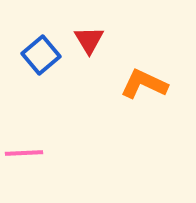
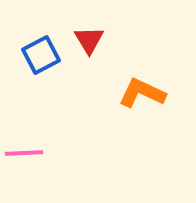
blue square: rotated 12 degrees clockwise
orange L-shape: moved 2 px left, 9 px down
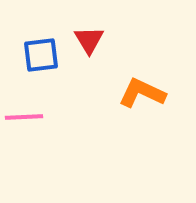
blue square: rotated 21 degrees clockwise
pink line: moved 36 px up
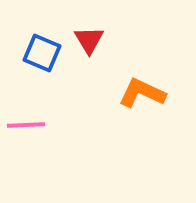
blue square: moved 1 px right, 2 px up; rotated 30 degrees clockwise
pink line: moved 2 px right, 8 px down
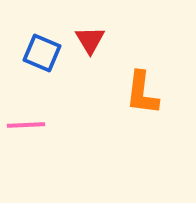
red triangle: moved 1 px right
orange L-shape: rotated 108 degrees counterclockwise
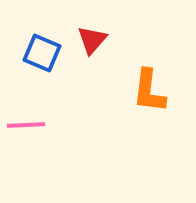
red triangle: moved 2 px right; rotated 12 degrees clockwise
orange L-shape: moved 7 px right, 2 px up
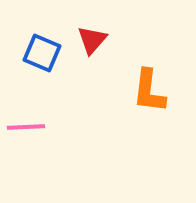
pink line: moved 2 px down
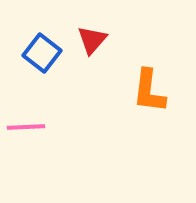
blue square: rotated 15 degrees clockwise
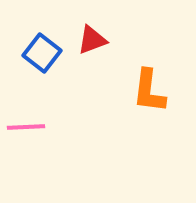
red triangle: rotated 28 degrees clockwise
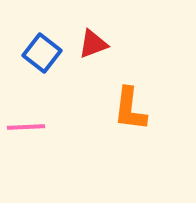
red triangle: moved 1 px right, 4 px down
orange L-shape: moved 19 px left, 18 px down
